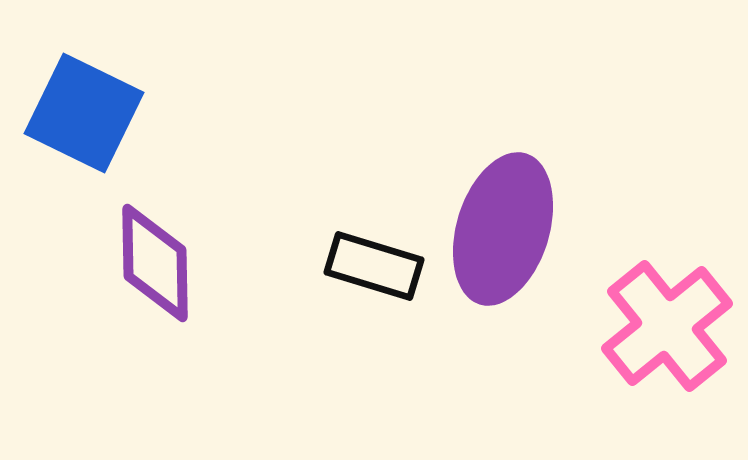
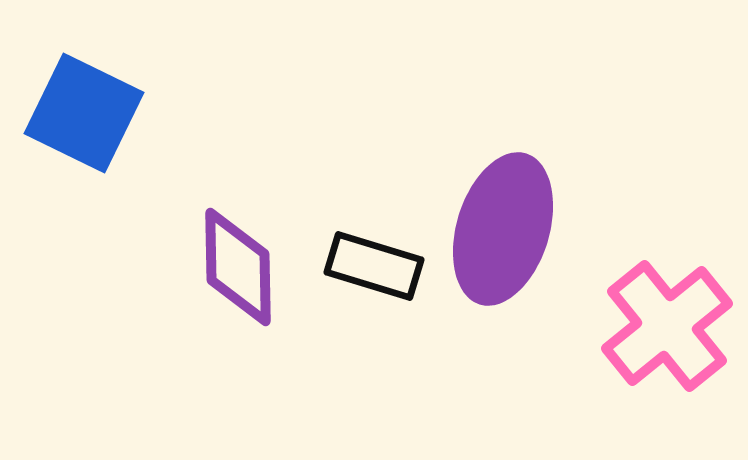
purple diamond: moved 83 px right, 4 px down
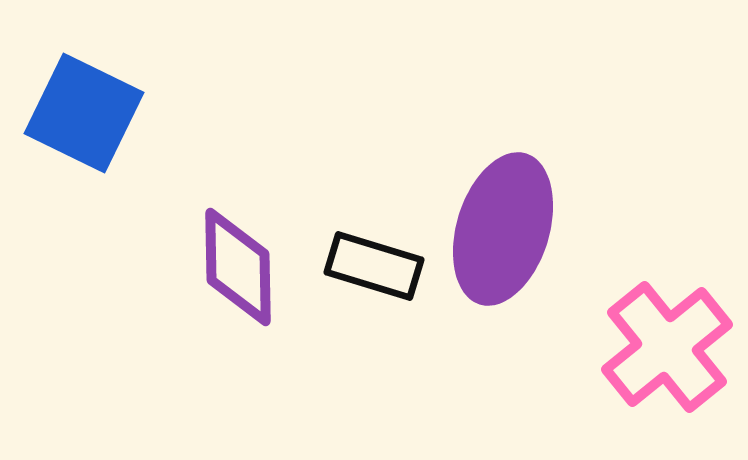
pink cross: moved 21 px down
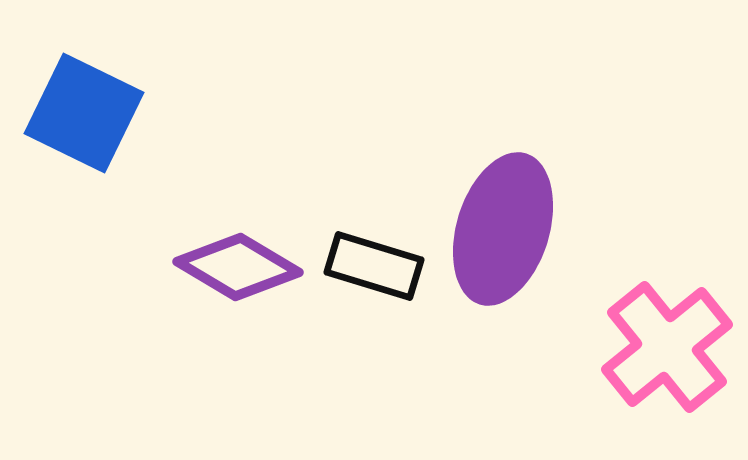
purple diamond: rotated 58 degrees counterclockwise
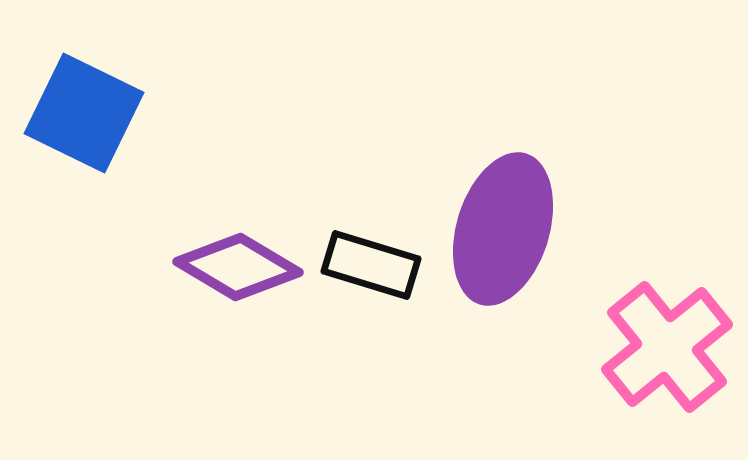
black rectangle: moved 3 px left, 1 px up
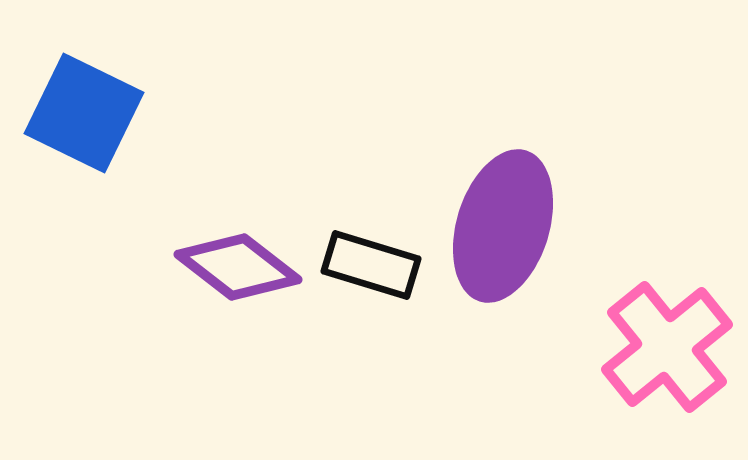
purple ellipse: moved 3 px up
purple diamond: rotated 7 degrees clockwise
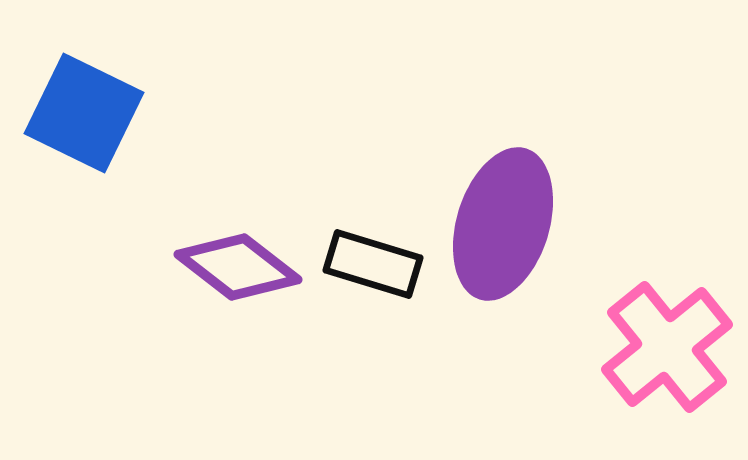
purple ellipse: moved 2 px up
black rectangle: moved 2 px right, 1 px up
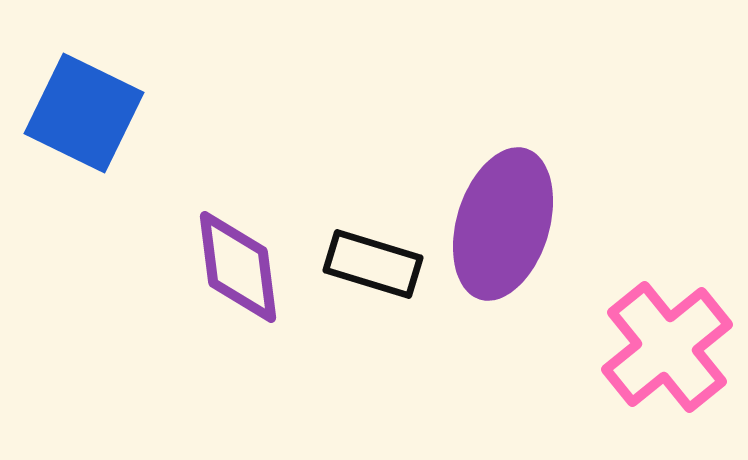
purple diamond: rotated 45 degrees clockwise
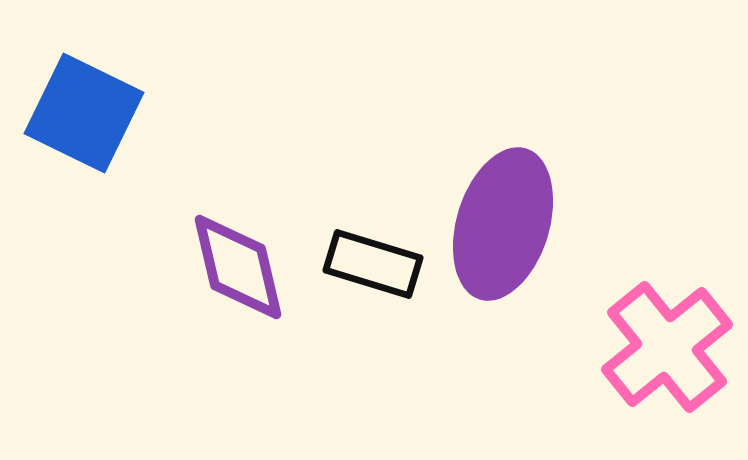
purple diamond: rotated 6 degrees counterclockwise
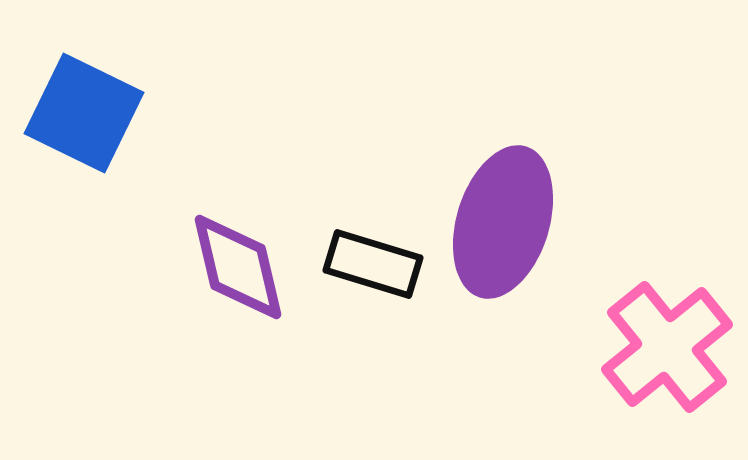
purple ellipse: moved 2 px up
